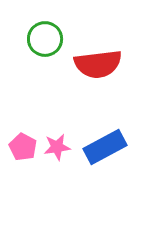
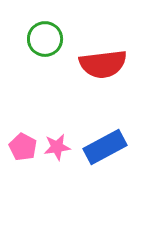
red semicircle: moved 5 px right
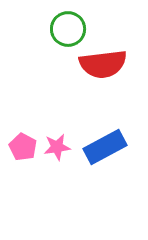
green circle: moved 23 px right, 10 px up
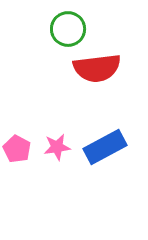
red semicircle: moved 6 px left, 4 px down
pink pentagon: moved 6 px left, 2 px down
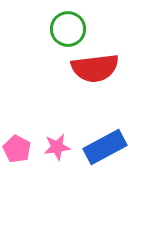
red semicircle: moved 2 px left
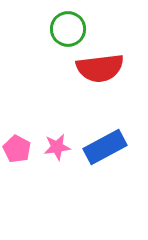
red semicircle: moved 5 px right
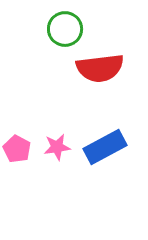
green circle: moved 3 px left
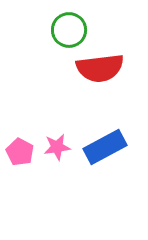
green circle: moved 4 px right, 1 px down
pink pentagon: moved 3 px right, 3 px down
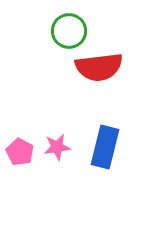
green circle: moved 1 px down
red semicircle: moved 1 px left, 1 px up
blue rectangle: rotated 48 degrees counterclockwise
